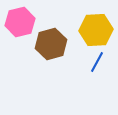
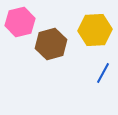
yellow hexagon: moved 1 px left
blue line: moved 6 px right, 11 px down
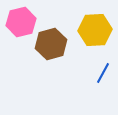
pink hexagon: moved 1 px right
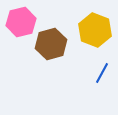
yellow hexagon: rotated 24 degrees clockwise
blue line: moved 1 px left
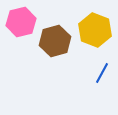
brown hexagon: moved 4 px right, 3 px up
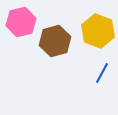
yellow hexagon: moved 3 px right, 1 px down
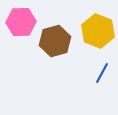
pink hexagon: rotated 12 degrees clockwise
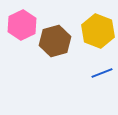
pink hexagon: moved 1 px right, 3 px down; rotated 24 degrees counterclockwise
blue line: rotated 40 degrees clockwise
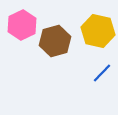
yellow hexagon: rotated 8 degrees counterclockwise
blue line: rotated 25 degrees counterclockwise
